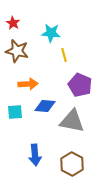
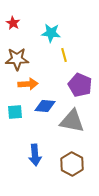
brown star: moved 8 px down; rotated 15 degrees counterclockwise
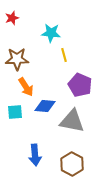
red star: moved 1 px left, 5 px up; rotated 24 degrees clockwise
orange arrow: moved 2 px left, 3 px down; rotated 60 degrees clockwise
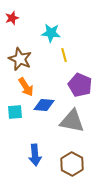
brown star: moved 3 px right; rotated 25 degrees clockwise
blue diamond: moved 1 px left, 1 px up
